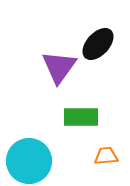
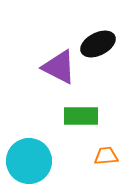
black ellipse: rotated 20 degrees clockwise
purple triangle: rotated 39 degrees counterclockwise
green rectangle: moved 1 px up
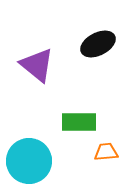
purple triangle: moved 22 px left, 2 px up; rotated 12 degrees clockwise
green rectangle: moved 2 px left, 6 px down
orange trapezoid: moved 4 px up
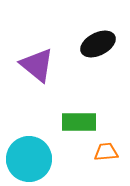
cyan circle: moved 2 px up
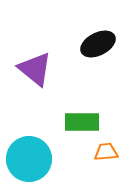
purple triangle: moved 2 px left, 4 px down
green rectangle: moved 3 px right
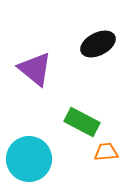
green rectangle: rotated 28 degrees clockwise
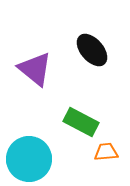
black ellipse: moved 6 px left, 6 px down; rotated 76 degrees clockwise
green rectangle: moved 1 px left
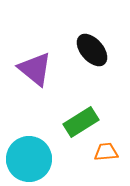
green rectangle: rotated 60 degrees counterclockwise
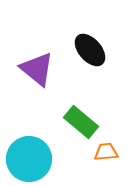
black ellipse: moved 2 px left
purple triangle: moved 2 px right
green rectangle: rotated 72 degrees clockwise
